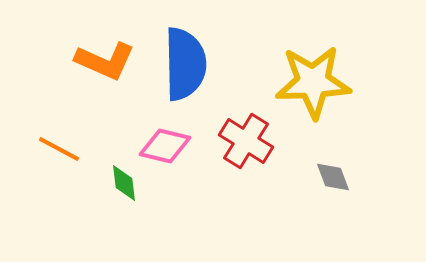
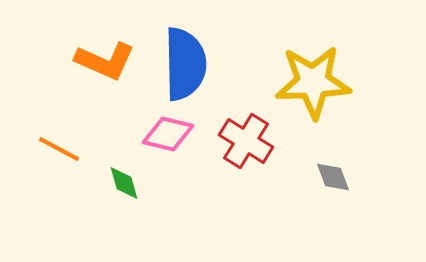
pink diamond: moved 3 px right, 12 px up
green diamond: rotated 9 degrees counterclockwise
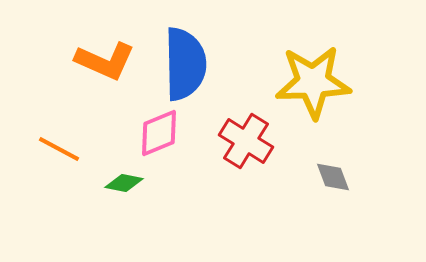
pink diamond: moved 9 px left, 1 px up; rotated 36 degrees counterclockwise
green diamond: rotated 63 degrees counterclockwise
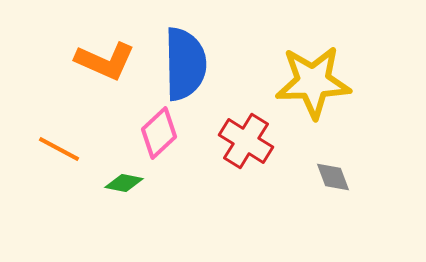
pink diamond: rotated 21 degrees counterclockwise
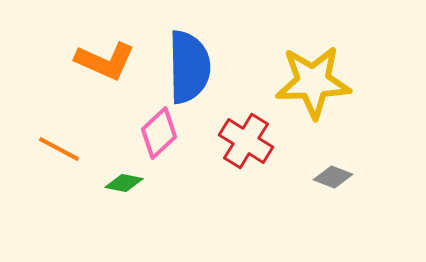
blue semicircle: moved 4 px right, 3 px down
gray diamond: rotated 48 degrees counterclockwise
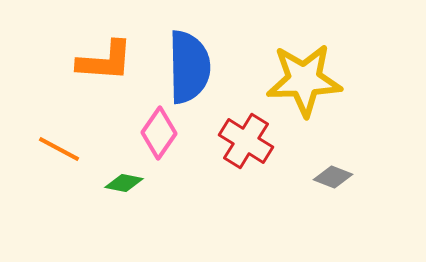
orange L-shape: rotated 20 degrees counterclockwise
yellow star: moved 9 px left, 2 px up
pink diamond: rotated 12 degrees counterclockwise
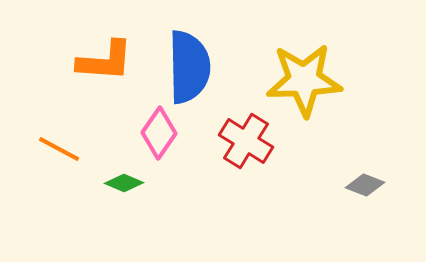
gray diamond: moved 32 px right, 8 px down
green diamond: rotated 12 degrees clockwise
